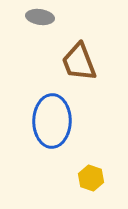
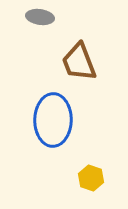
blue ellipse: moved 1 px right, 1 px up
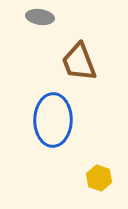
yellow hexagon: moved 8 px right
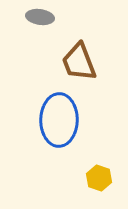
blue ellipse: moved 6 px right
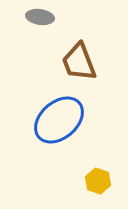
blue ellipse: rotated 48 degrees clockwise
yellow hexagon: moved 1 px left, 3 px down
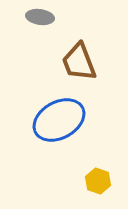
blue ellipse: rotated 12 degrees clockwise
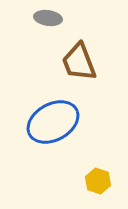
gray ellipse: moved 8 px right, 1 px down
blue ellipse: moved 6 px left, 2 px down
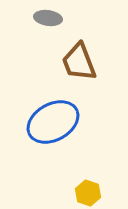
yellow hexagon: moved 10 px left, 12 px down
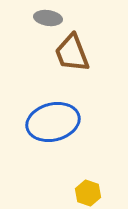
brown trapezoid: moved 7 px left, 9 px up
blue ellipse: rotated 15 degrees clockwise
